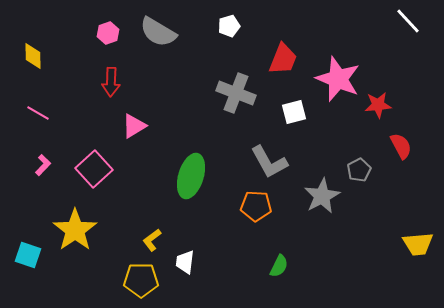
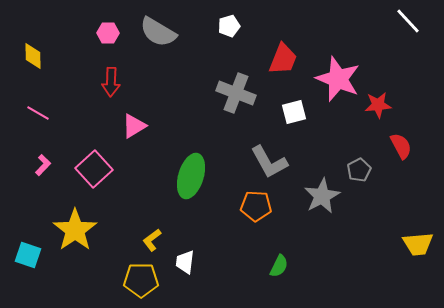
pink hexagon: rotated 20 degrees clockwise
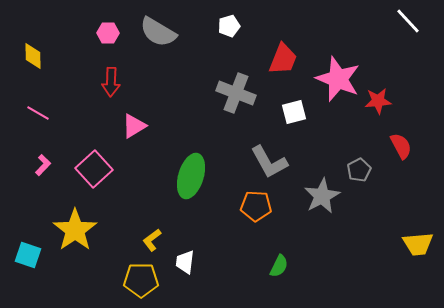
red star: moved 4 px up
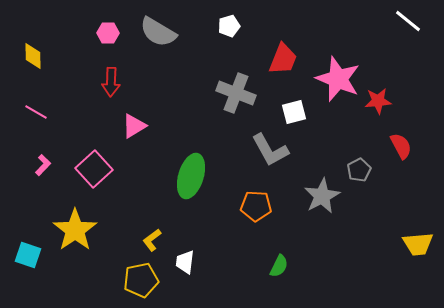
white line: rotated 8 degrees counterclockwise
pink line: moved 2 px left, 1 px up
gray L-shape: moved 1 px right, 12 px up
yellow pentagon: rotated 12 degrees counterclockwise
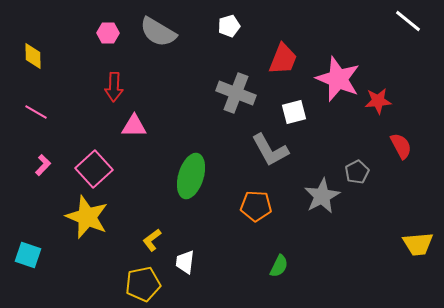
red arrow: moved 3 px right, 5 px down
pink triangle: rotated 32 degrees clockwise
gray pentagon: moved 2 px left, 2 px down
yellow star: moved 12 px right, 13 px up; rotated 15 degrees counterclockwise
yellow pentagon: moved 2 px right, 4 px down
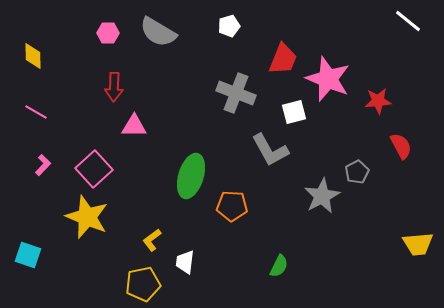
pink star: moved 10 px left
orange pentagon: moved 24 px left
